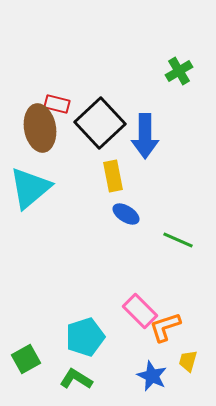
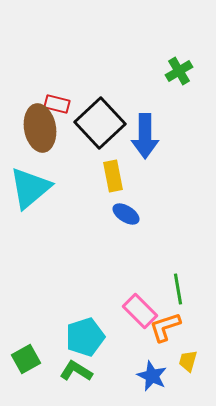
green line: moved 49 px down; rotated 56 degrees clockwise
green L-shape: moved 8 px up
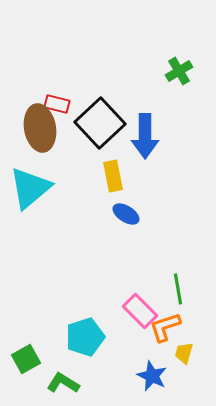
yellow trapezoid: moved 4 px left, 8 px up
green L-shape: moved 13 px left, 12 px down
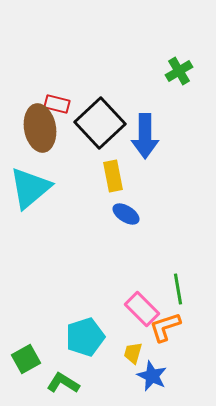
pink rectangle: moved 2 px right, 2 px up
yellow trapezoid: moved 51 px left
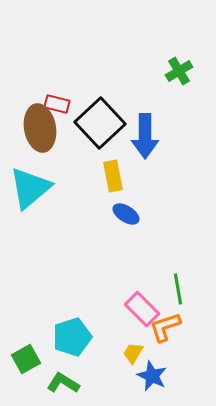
cyan pentagon: moved 13 px left
yellow trapezoid: rotated 15 degrees clockwise
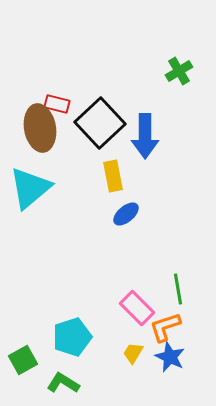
blue ellipse: rotated 72 degrees counterclockwise
pink rectangle: moved 5 px left, 1 px up
green square: moved 3 px left, 1 px down
blue star: moved 18 px right, 19 px up
